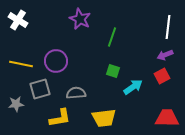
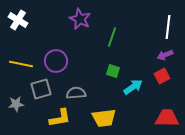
gray square: moved 1 px right
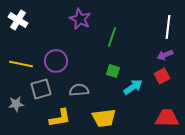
gray semicircle: moved 3 px right, 3 px up
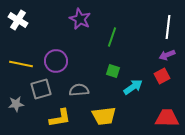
purple arrow: moved 2 px right
yellow trapezoid: moved 2 px up
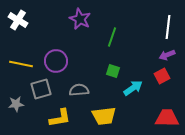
cyan arrow: moved 1 px down
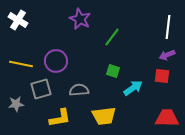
green line: rotated 18 degrees clockwise
red square: rotated 35 degrees clockwise
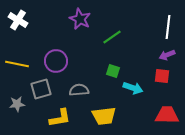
green line: rotated 18 degrees clockwise
yellow line: moved 4 px left
cyan arrow: rotated 54 degrees clockwise
gray star: moved 1 px right
red trapezoid: moved 3 px up
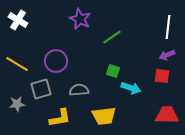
yellow line: rotated 20 degrees clockwise
cyan arrow: moved 2 px left
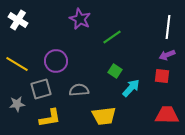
green square: moved 2 px right; rotated 16 degrees clockwise
cyan arrow: rotated 66 degrees counterclockwise
yellow L-shape: moved 10 px left
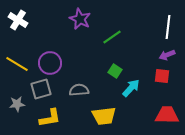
purple circle: moved 6 px left, 2 px down
